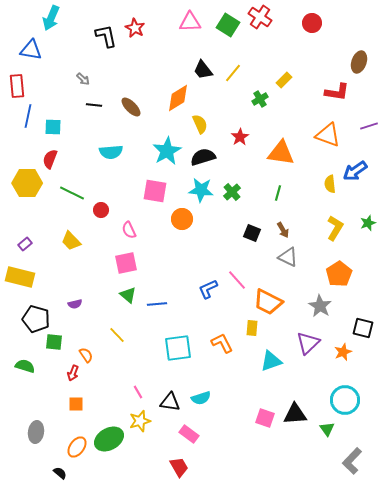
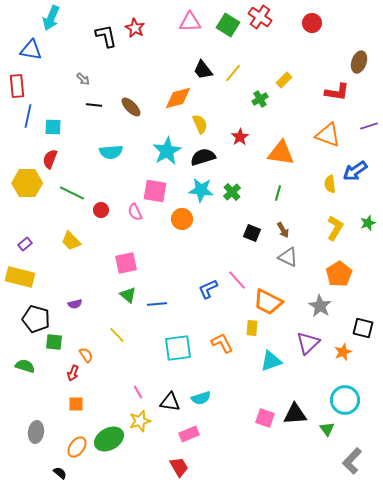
orange diamond at (178, 98): rotated 16 degrees clockwise
pink semicircle at (129, 230): moved 6 px right, 18 px up
pink rectangle at (189, 434): rotated 60 degrees counterclockwise
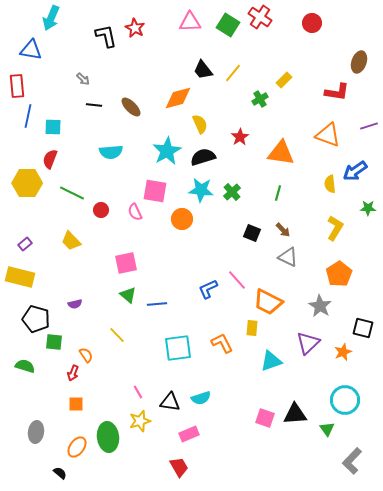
green star at (368, 223): moved 15 px up; rotated 21 degrees clockwise
brown arrow at (283, 230): rotated 14 degrees counterclockwise
green ellipse at (109, 439): moved 1 px left, 2 px up; rotated 68 degrees counterclockwise
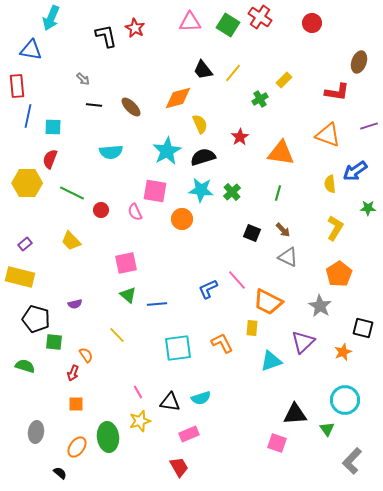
purple triangle at (308, 343): moved 5 px left, 1 px up
pink square at (265, 418): moved 12 px right, 25 px down
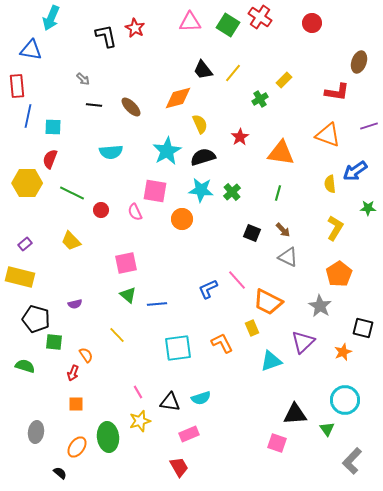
yellow rectangle at (252, 328): rotated 28 degrees counterclockwise
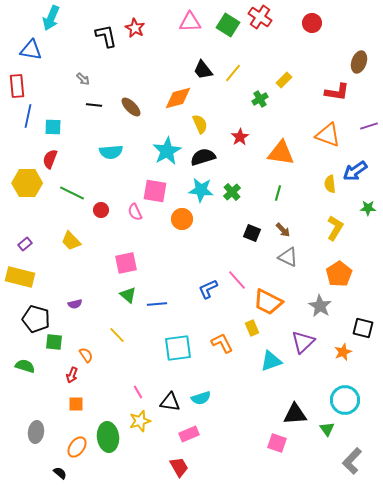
red arrow at (73, 373): moved 1 px left, 2 px down
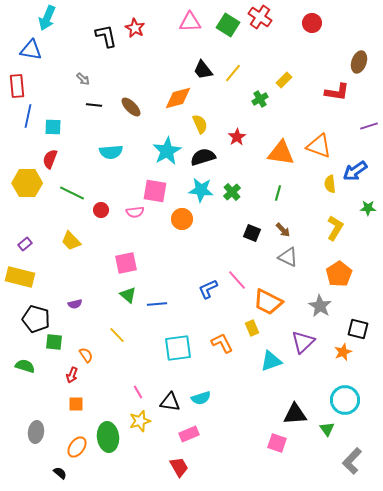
cyan arrow at (51, 18): moved 4 px left
orange triangle at (328, 135): moved 9 px left, 11 px down
red star at (240, 137): moved 3 px left
pink semicircle at (135, 212): rotated 72 degrees counterclockwise
black square at (363, 328): moved 5 px left, 1 px down
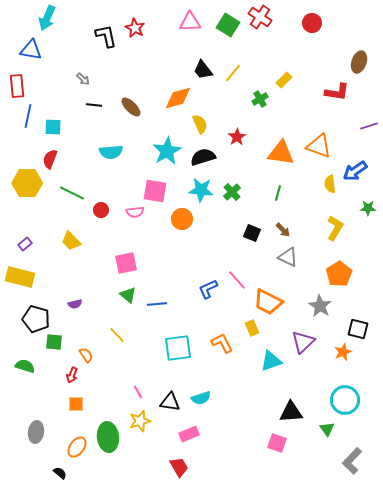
black triangle at (295, 414): moved 4 px left, 2 px up
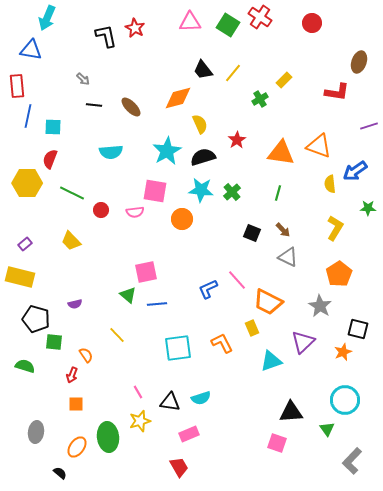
red star at (237, 137): moved 3 px down
pink square at (126, 263): moved 20 px right, 9 px down
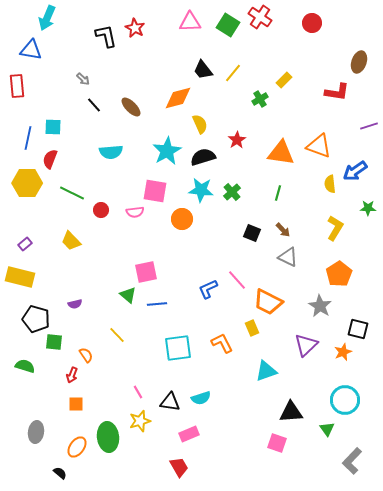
black line at (94, 105): rotated 42 degrees clockwise
blue line at (28, 116): moved 22 px down
purple triangle at (303, 342): moved 3 px right, 3 px down
cyan triangle at (271, 361): moved 5 px left, 10 px down
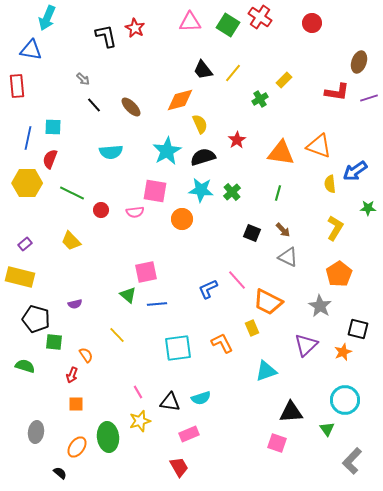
orange diamond at (178, 98): moved 2 px right, 2 px down
purple line at (369, 126): moved 28 px up
